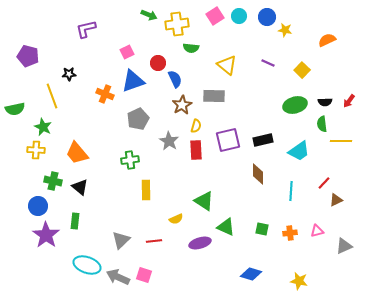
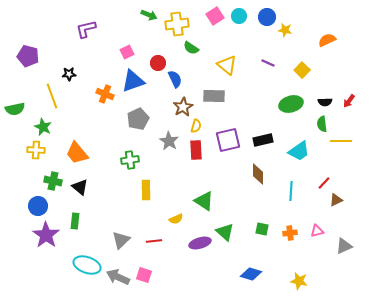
green semicircle at (191, 48): rotated 28 degrees clockwise
brown star at (182, 105): moved 1 px right, 2 px down
green ellipse at (295, 105): moved 4 px left, 1 px up
green triangle at (226, 227): moved 1 px left, 5 px down; rotated 18 degrees clockwise
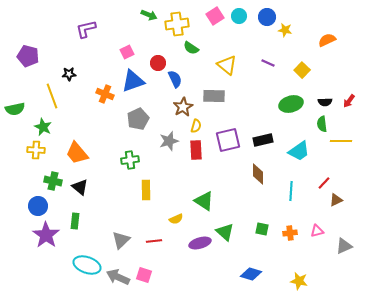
gray star at (169, 141): rotated 24 degrees clockwise
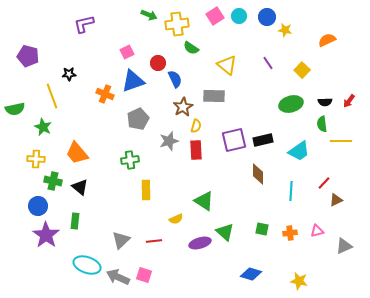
purple L-shape at (86, 29): moved 2 px left, 5 px up
purple line at (268, 63): rotated 32 degrees clockwise
purple square at (228, 140): moved 6 px right
yellow cross at (36, 150): moved 9 px down
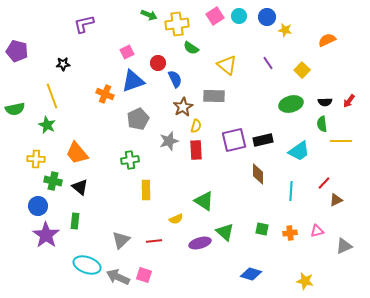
purple pentagon at (28, 56): moved 11 px left, 5 px up
black star at (69, 74): moved 6 px left, 10 px up
green star at (43, 127): moved 4 px right, 2 px up
yellow star at (299, 281): moved 6 px right
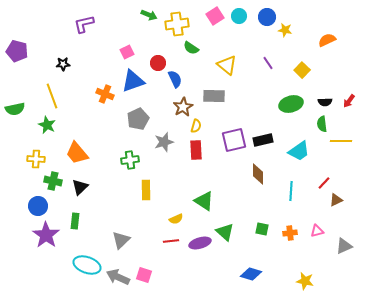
gray star at (169, 141): moved 5 px left, 1 px down
black triangle at (80, 187): rotated 36 degrees clockwise
red line at (154, 241): moved 17 px right
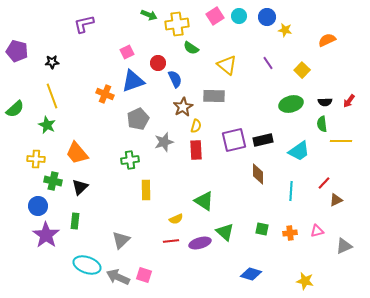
black star at (63, 64): moved 11 px left, 2 px up
green semicircle at (15, 109): rotated 30 degrees counterclockwise
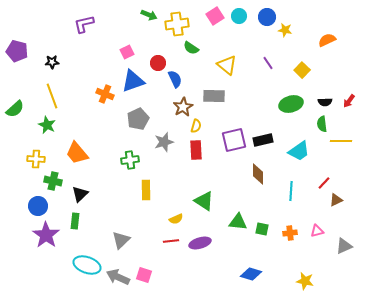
black triangle at (80, 187): moved 7 px down
green triangle at (225, 232): moved 13 px right, 10 px up; rotated 36 degrees counterclockwise
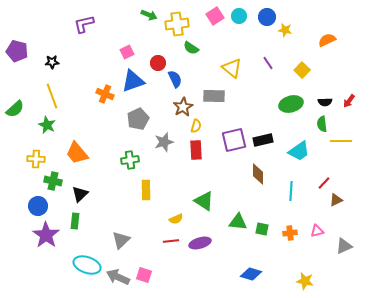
yellow triangle at (227, 65): moved 5 px right, 3 px down
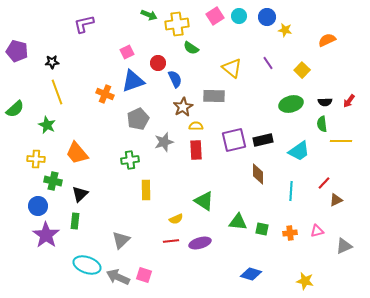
yellow line at (52, 96): moved 5 px right, 4 px up
yellow semicircle at (196, 126): rotated 104 degrees counterclockwise
